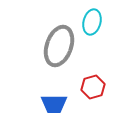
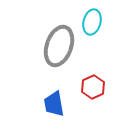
red hexagon: rotated 10 degrees counterclockwise
blue trapezoid: rotated 80 degrees clockwise
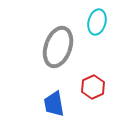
cyan ellipse: moved 5 px right
gray ellipse: moved 1 px left, 1 px down
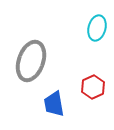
cyan ellipse: moved 6 px down
gray ellipse: moved 27 px left, 14 px down
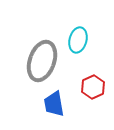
cyan ellipse: moved 19 px left, 12 px down
gray ellipse: moved 11 px right
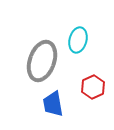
blue trapezoid: moved 1 px left
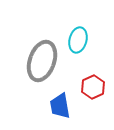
blue trapezoid: moved 7 px right, 2 px down
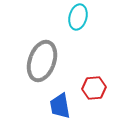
cyan ellipse: moved 23 px up
red hexagon: moved 1 px right, 1 px down; rotated 20 degrees clockwise
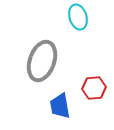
cyan ellipse: rotated 30 degrees counterclockwise
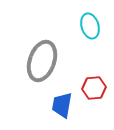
cyan ellipse: moved 12 px right, 9 px down
blue trapezoid: moved 2 px right, 1 px up; rotated 20 degrees clockwise
